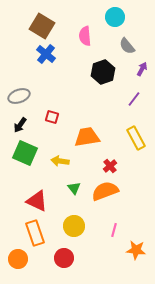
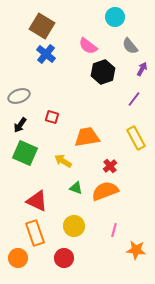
pink semicircle: moved 3 px right, 10 px down; rotated 48 degrees counterclockwise
gray semicircle: moved 3 px right
yellow arrow: moved 3 px right; rotated 24 degrees clockwise
green triangle: moved 2 px right; rotated 32 degrees counterclockwise
orange circle: moved 1 px up
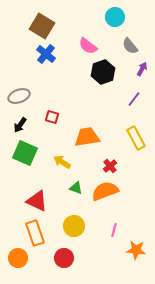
yellow arrow: moved 1 px left, 1 px down
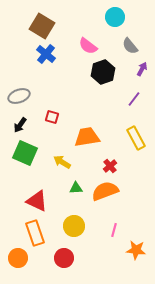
green triangle: rotated 24 degrees counterclockwise
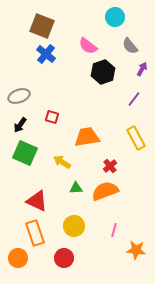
brown square: rotated 10 degrees counterclockwise
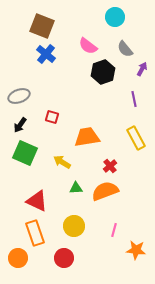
gray semicircle: moved 5 px left, 3 px down
purple line: rotated 49 degrees counterclockwise
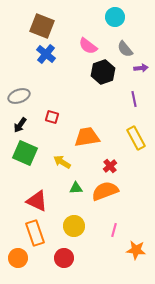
purple arrow: moved 1 px left, 1 px up; rotated 56 degrees clockwise
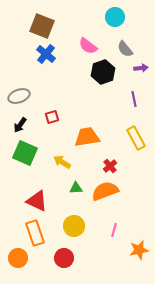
red square: rotated 32 degrees counterclockwise
orange star: moved 3 px right; rotated 18 degrees counterclockwise
